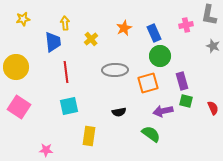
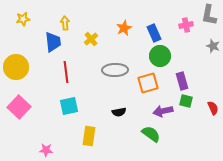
pink square: rotated 10 degrees clockwise
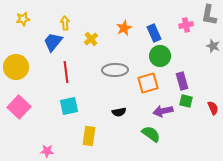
blue trapezoid: rotated 135 degrees counterclockwise
pink star: moved 1 px right, 1 px down
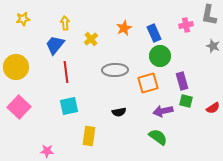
blue trapezoid: moved 2 px right, 3 px down
red semicircle: rotated 80 degrees clockwise
green semicircle: moved 7 px right, 3 px down
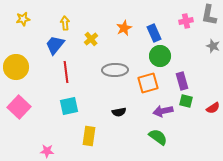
pink cross: moved 4 px up
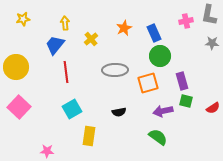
gray star: moved 1 px left, 3 px up; rotated 16 degrees counterclockwise
cyan square: moved 3 px right, 3 px down; rotated 18 degrees counterclockwise
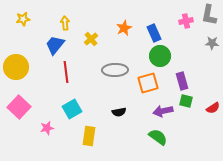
pink star: moved 23 px up; rotated 16 degrees counterclockwise
